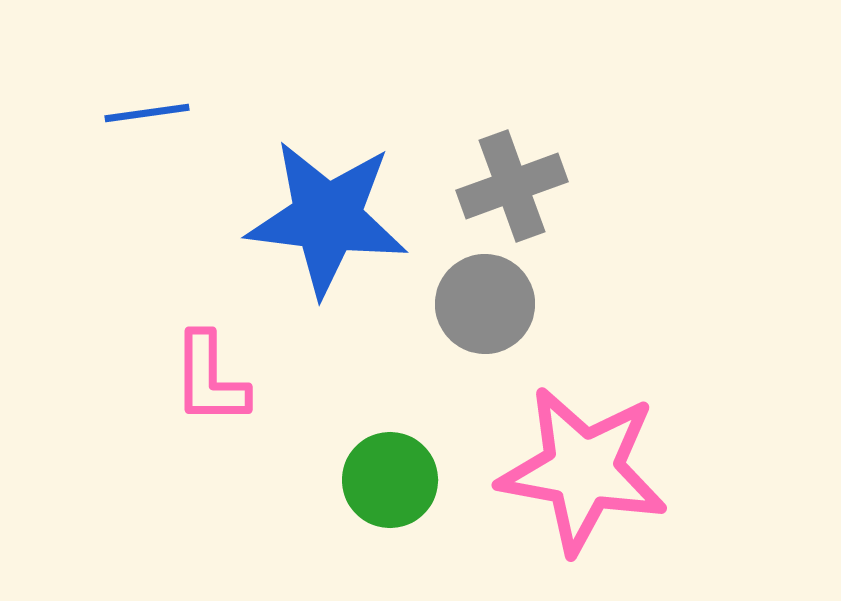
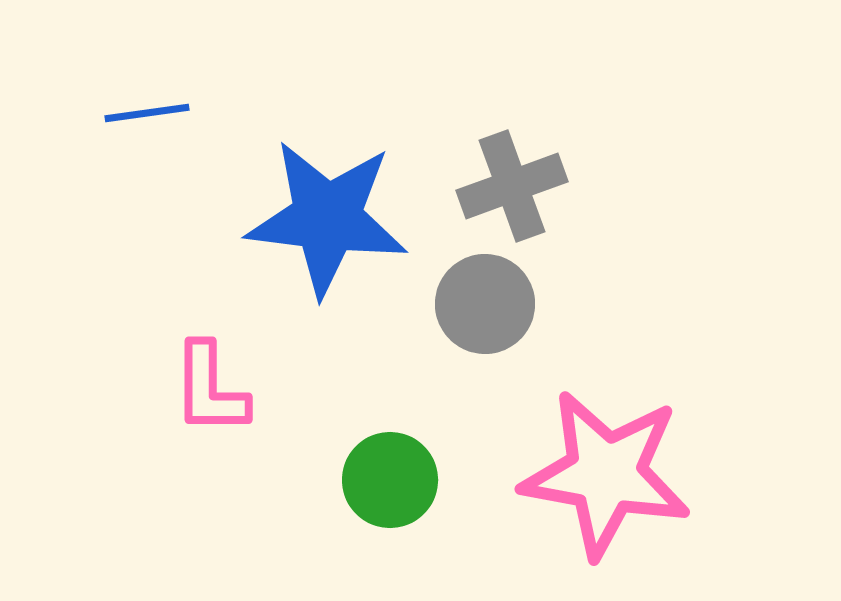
pink L-shape: moved 10 px down
pink star: moved 23 px right, 4 px down
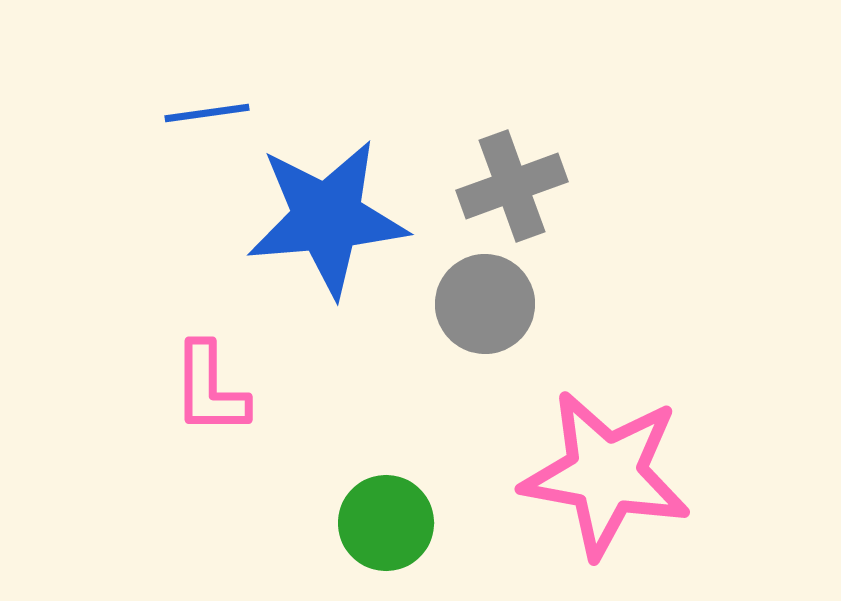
blue line: moved 60 px right
blue star: rotated 12 degrees counterclockwise
green circle: moved 4 px left, 43 px down
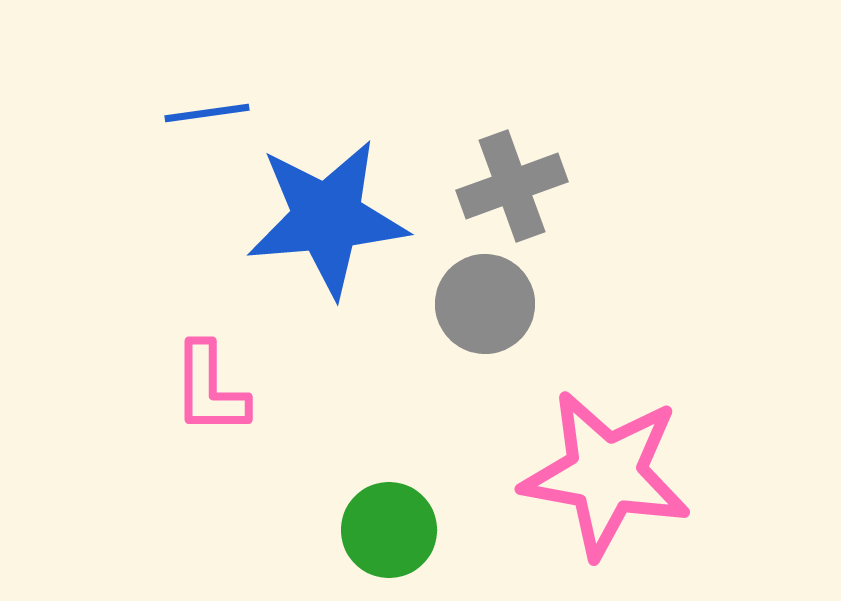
green circle: moved 3 px right, 7 px down
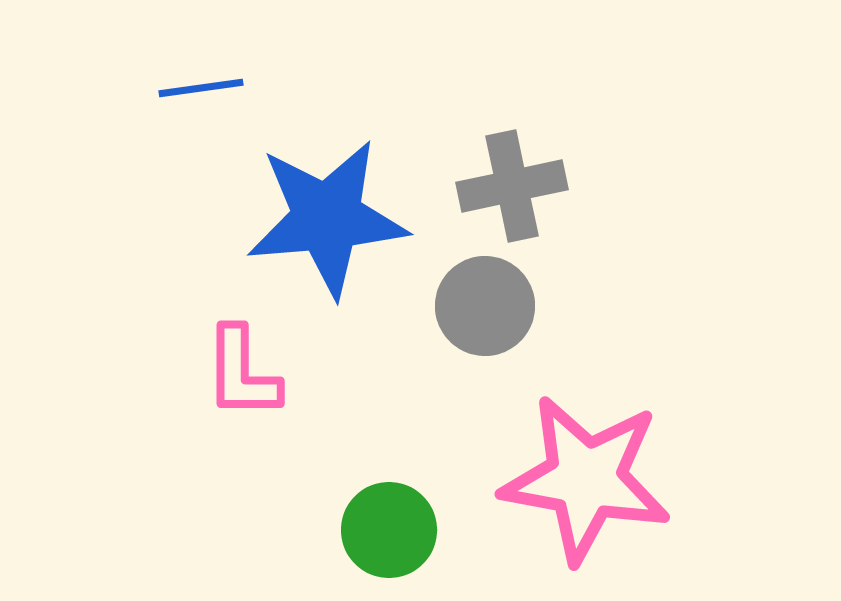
blue line: moved 6 px left, 25 px up
gray cross: rotated 8 degrees clockwise
gray circle: moved 2 px down
pink L-shape: moved 32 px right, 16 px up
pink star: moved 20 px left, 5 px down
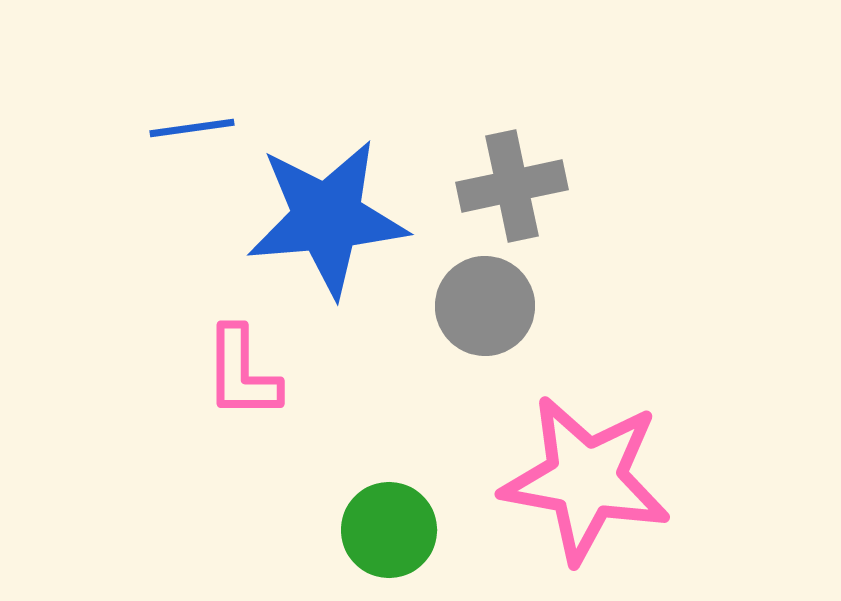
blue line: moved 9 px left, 40 px down
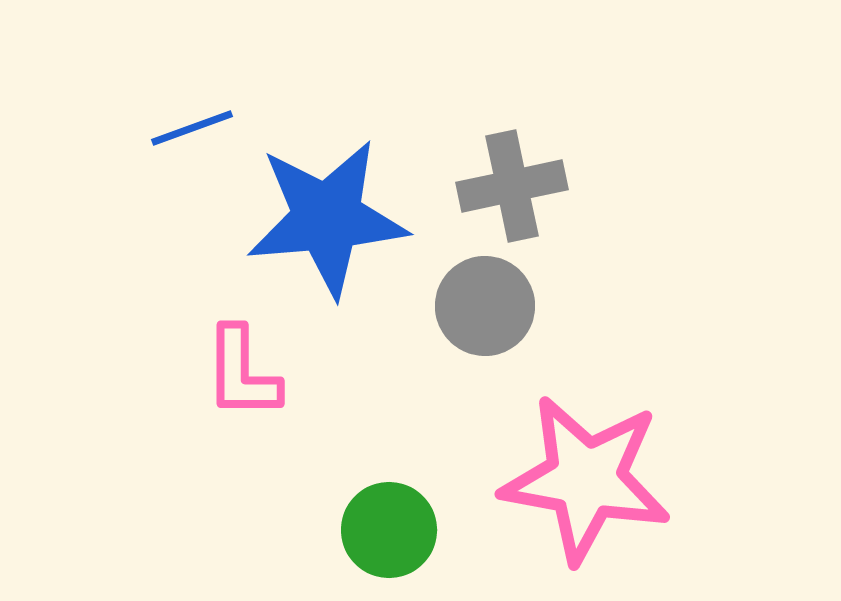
blue line: rotated 12 degrees counterclockwise
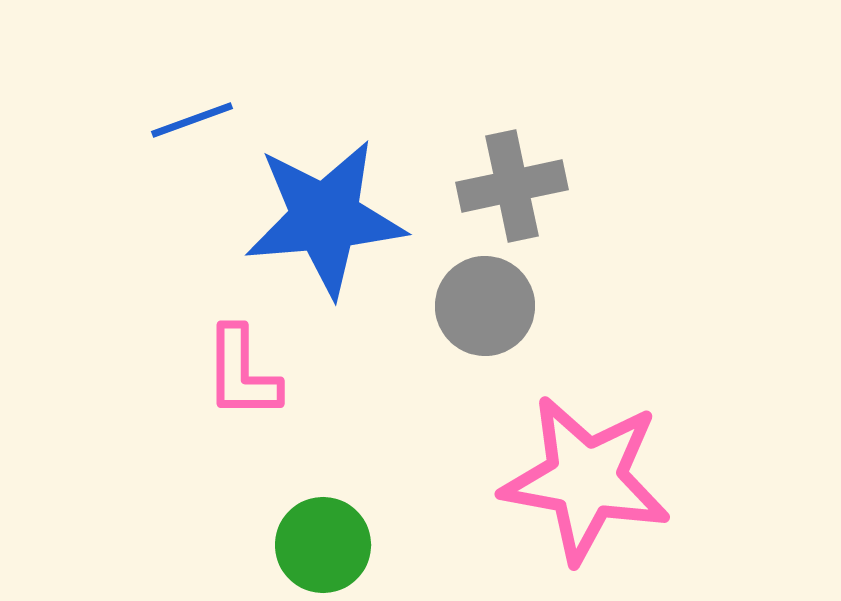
blue line: moved 8 px up
blue star: moved 2 px left
green circle: moved 66 px left, 15 px down
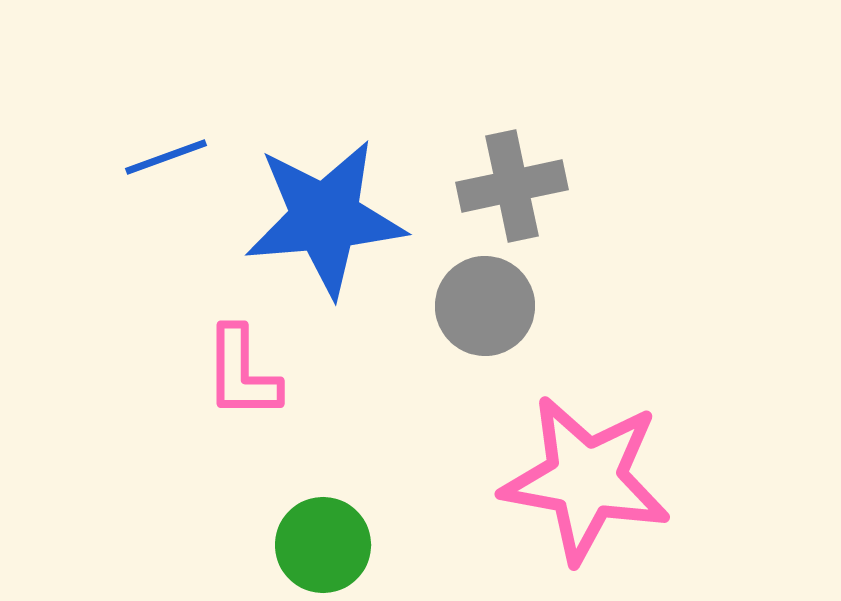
blue line: moved 26 px left, 37 px down
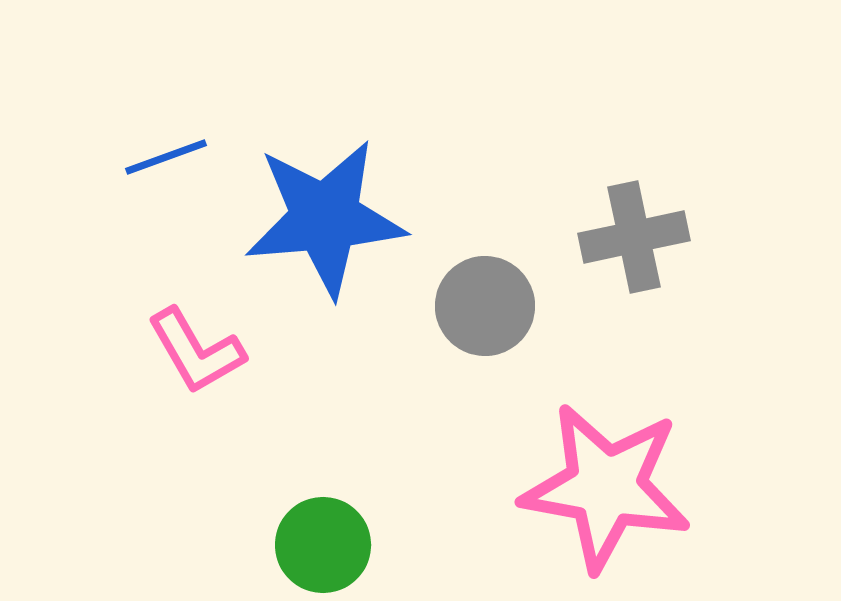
gray cross: moved 122 px right, 51 px down
pink L-shape: moved 46 px left, 22 px up; rotated 30 degrees counterclockwise
pink star: moved 20 px right, 8 px down
